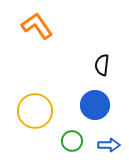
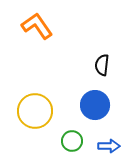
blue arrow: moved 1 px down
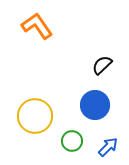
black semicircle: rotated 40 degrees clockwise
yellow circle: moved 5 px down
blue arrow: moved 1 px left, 1 px down; rotated 45 degrees counterclockwise
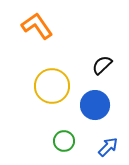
yellow circle: moved 17 px right, 30 px up
green circle: moved 8 px left
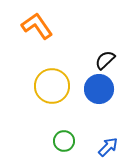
black semicircle: moved 3 px right, 5 px up
blue circle: moved 4 px right, 16 px up
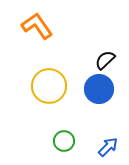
yellow circle: moved 3 px left
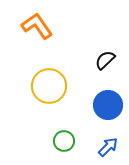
blue circle: moved 9 px right, 16 px down
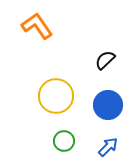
yellow circle: moved 7 px right, 10 px down
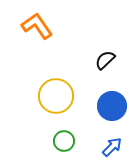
blue circle: moved 4 px right, 1 px down
blue arrow: moved 4 px right
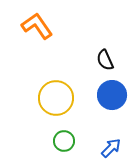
black semicircle: rotated 70 degrees counterclockwise
yellow circle: moved 2 px down
blue circle: moved 11 px up
blue arrow: moved 1 px left, 1 px down
